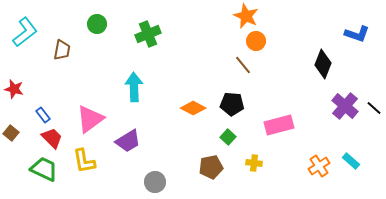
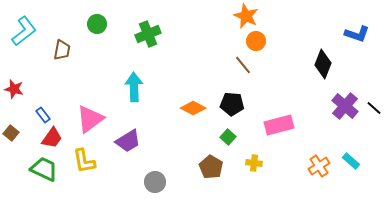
cyan L-shape: moved 1 px left, 1 px up
red trapezoid: rotated 80 degrees clockwise
brown pentagon: rotated 30 degrees counterclockwise
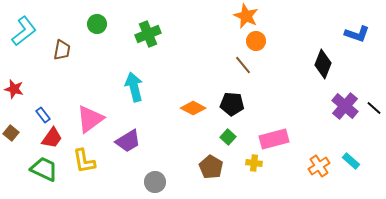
cyan arrow: rotated 12 degrees counterclockwise
pink rectangle: moved 5 px left, 14 px down
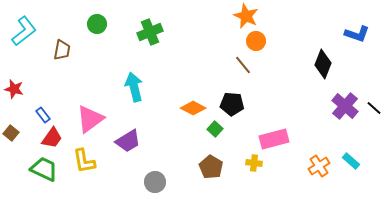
green cross: moved 2 px right, 2 px up
green square: moved 13 px left, 8 px up
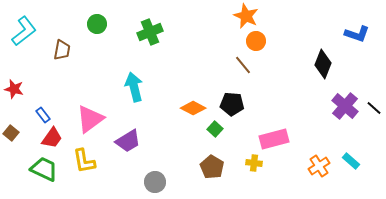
brown pentagon: moved 1 px right
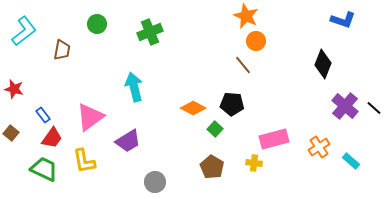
blue L-shape: moved 14 px left, 14 px up
pink triangle: moved 2 px up
orange cross: moved 19 px up
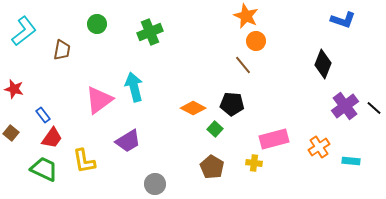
purple cross: rotated 12 degrees clockwise
pink triangle: moved 9 px right, 17 px up
cyan rectangle: rotated 36 degrees counterclockwise
gray circle: moved 2 px down
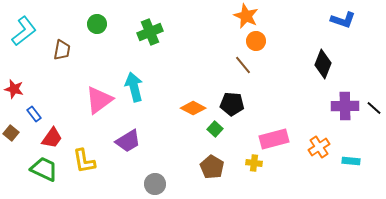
purple cross: rotated 36 degrees clockwise
blue rectangle: moved 9 px left, 1 px up
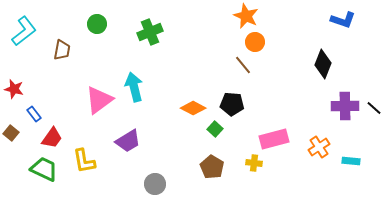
orange circle: moved 1 px left, 1 px down
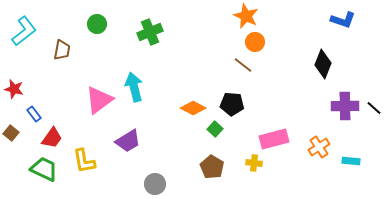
brown line: rotated 12 degrees counterclockwise
